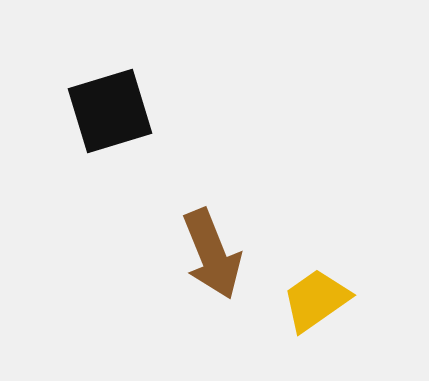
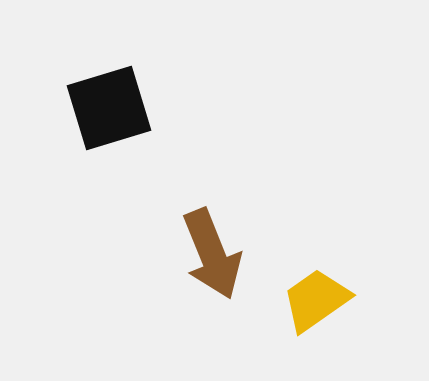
black square: moved 1 px left, 3 px up
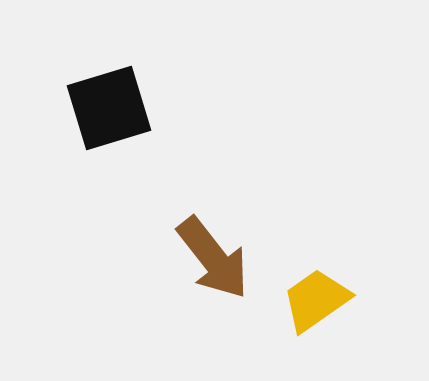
brown arrow: moved 1 px right, 4 px down; rotated 16 degrees counterclockwise
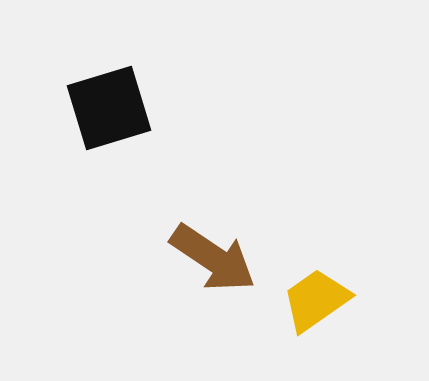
brown arrow: rotated 18 degrees counterclockwise
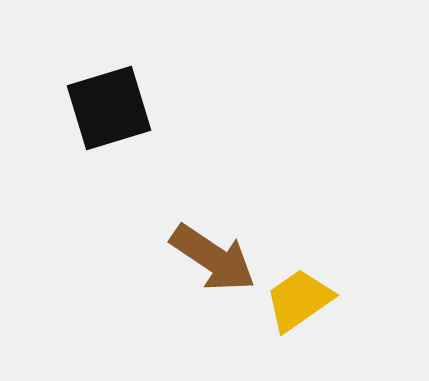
yellow trapezoid: moved 17 px left
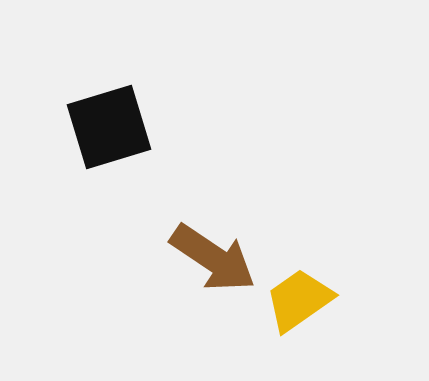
black square: moved 19 px down
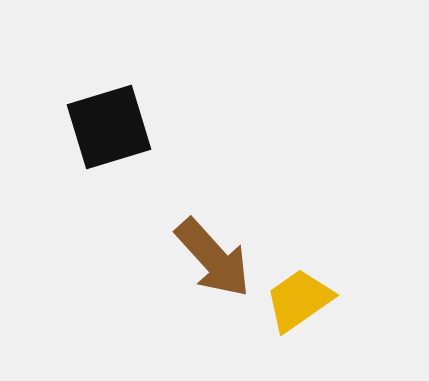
brown arrow: rotated 14 degrees clockwise
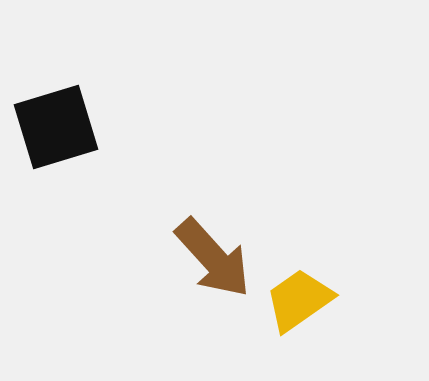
black square: moved 53 px left
